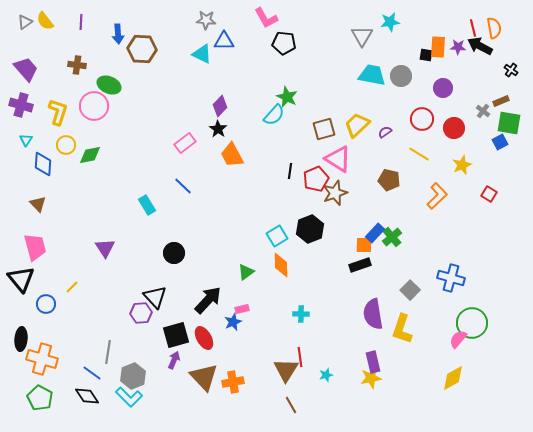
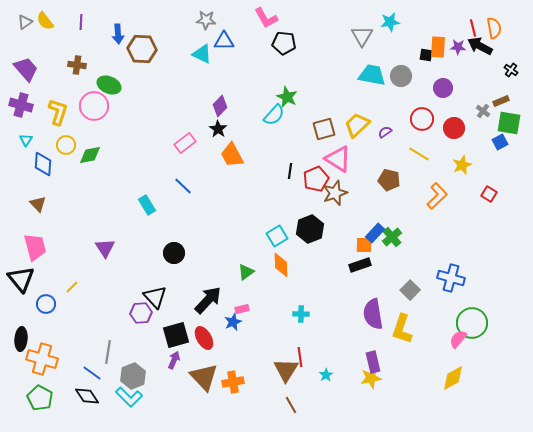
cyan star at (326, 375): rotated 16 degrees counterclockwise
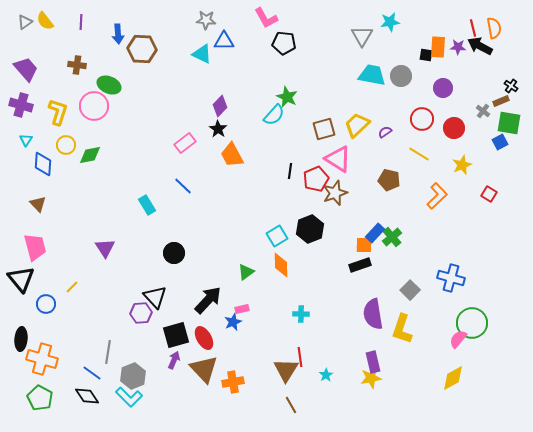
black cross at (511, 70): moved 16 px down
brown triangle at (204, 377): moved 8 px up
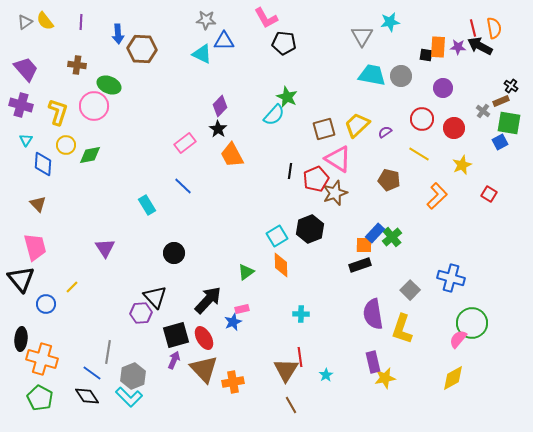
yellow star at (371, 378): moved 14 px right
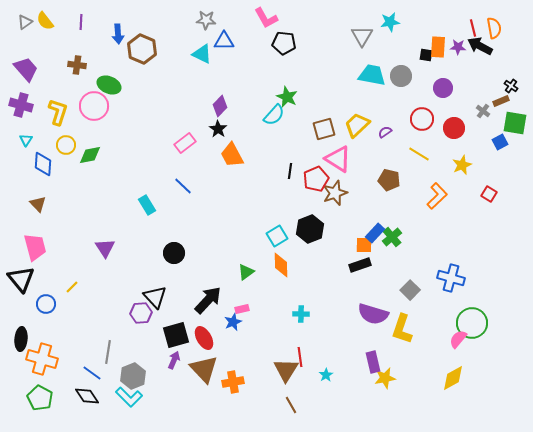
brown hexagon at (142, 49): rotated 20 degrees clockwise
green square at (509, 123): moved 6 px right
purple semicircle at (373, 314): rotated 64 degrees counterclockwise
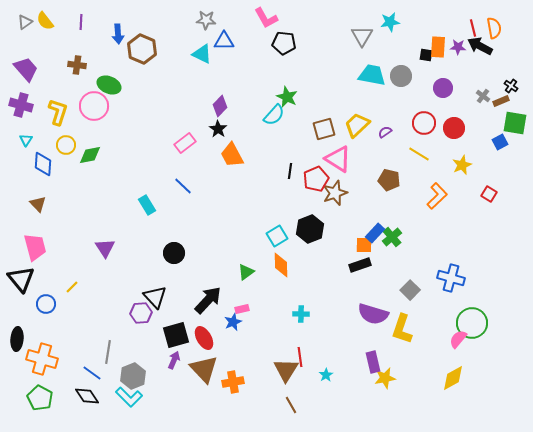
gray cross at (483, 111): moved 15 px up
red circle at (422, 119): moved 2 px right, 4 px down
black ellipse at (21, 339): moved 4 px left
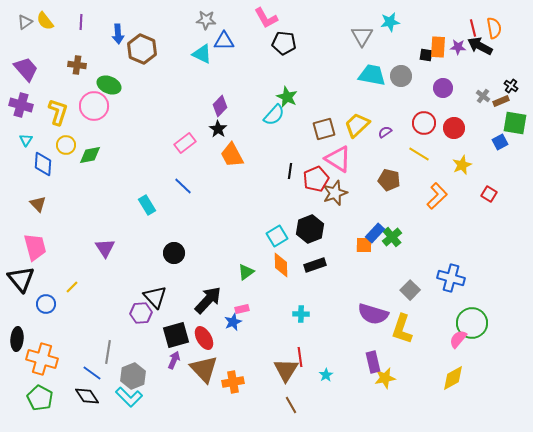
black rectangle at (360, 265): moved 45 px left
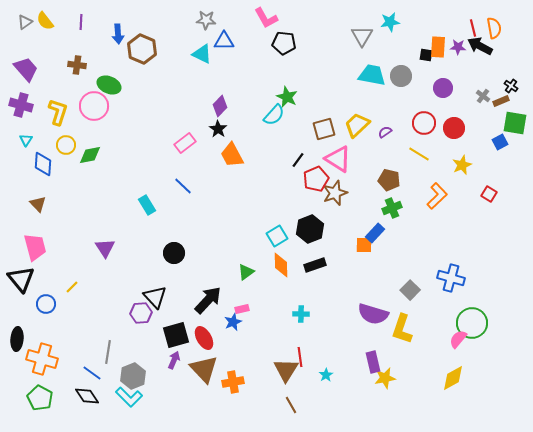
black line at (290, 171): moved 8 px right, 11 px up; rotated 28 degrees clockwise
green cross at (392, 237): moved 29 px up; rotated 18 degrees clockwise
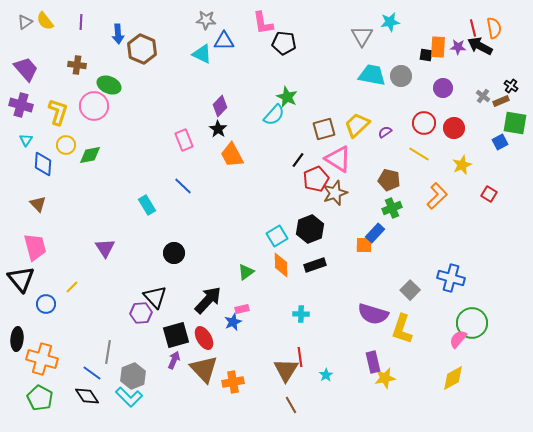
pink L-shape at (266, 18): moved 3 px left, 5 px down; rotated 20 degrees clockwise
pink rectangle at (185, 143): moved 1 px left, 3 px up; rotated 75 degrees counterclockwise
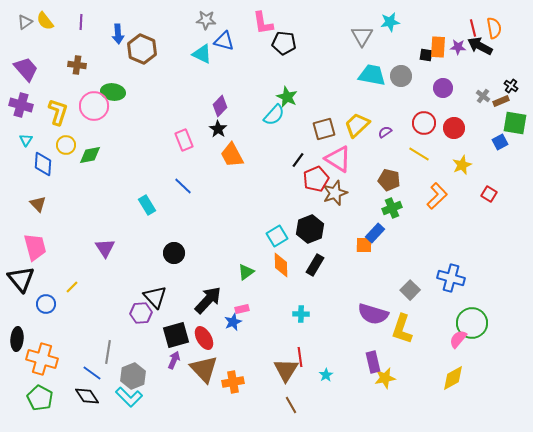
blue triangle at (224, 41): rotated 15 degrees clockwise
green ellipse at (109, 85): moved 4 px right, 7 px down; rotated 15 degrees counterclockwise
black rectangle at (315, 265): rotated 40 degrees counterclockwise
